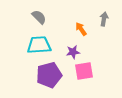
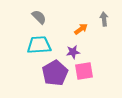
gray arrow: rotated 16 degrees counterclockwise
orange arrow: rotated 88 degrees clockwise
purple pentagon: moved 6 px right, 2 px up; rotated 15 degrees counterclockwise
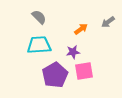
gray arrow: moved 4 px right, 3 px down; rotated 120 degrees counterclockwise
purple pentagon: moved 2 px down
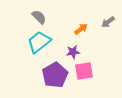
cyan trapezoid: moved 3 px up; rotated 35 degrees counterclockwise
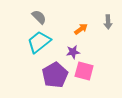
gray arrow: rotated 56 degrees counterclockwise
pink square: rotated 24 degrees clockwise
